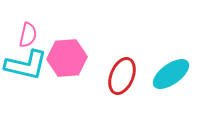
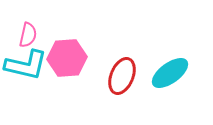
cyan ellipse: moved 1 px left, 1 px up
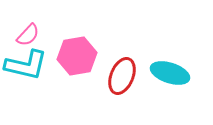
pink semicircle: rotated 30 degrees clockwise
pink hexagon: moved 10 px right, 2 px up; rotated 6 degrees counterclockwise
cyan ellipse: rotated 54 degrees clockwise
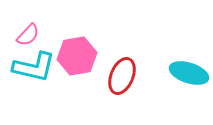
cyan L-shape: moved 8 px right, 2 px down
cyan ellipse: moved 19 px right
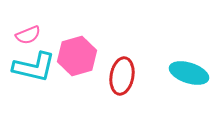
pink semicircle: rotated 25 degrees clockwise
pink hexagon: rotated 6 degrees counterclockwise
red ellipse: rotated 12 degrees counterclockwise
